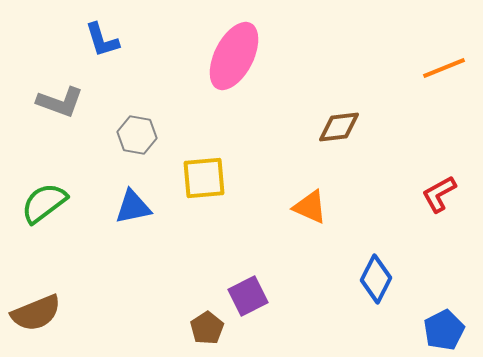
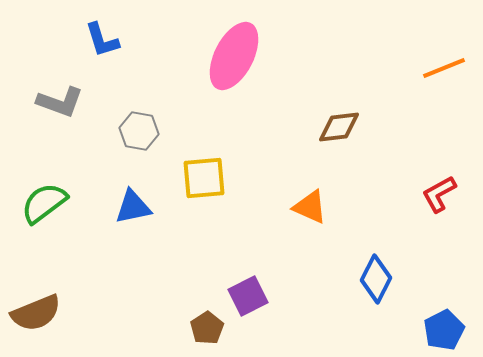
gray hexagon: moved 2 px right, 4 px up
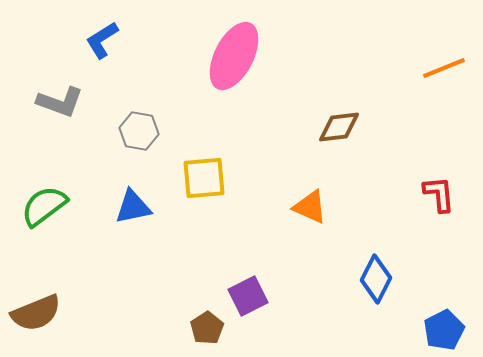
blue L-shape: rotated 75 degrees clockwise
red L-shape: rotated 114 degrees clockwise
green semicircle: moved 3 px down
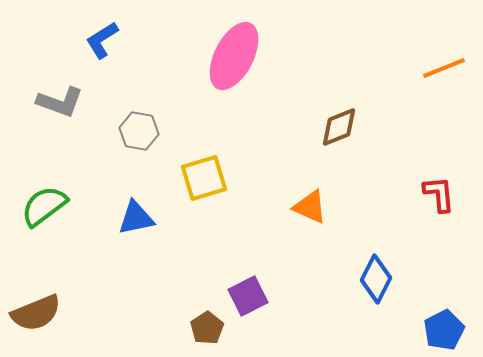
brown diamond: rotated 15 degrees counterclockwise
yellow square: rotated 12 degrees counterclockwise
blue triangle: moved 3 px right, 11 px down
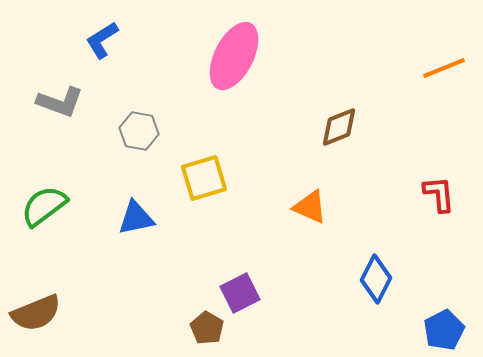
purple square: moved 8 px left, 3 px up
brown pentagon: rotated 8 degrees counterclockwise
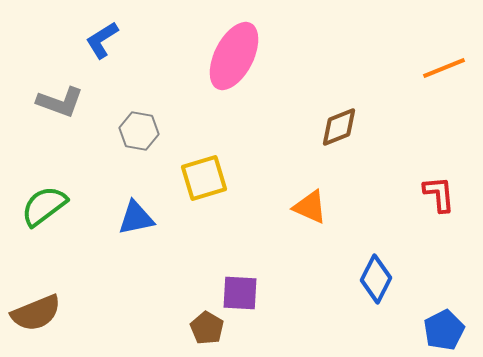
purple square: rotated 30 degrees clockwise
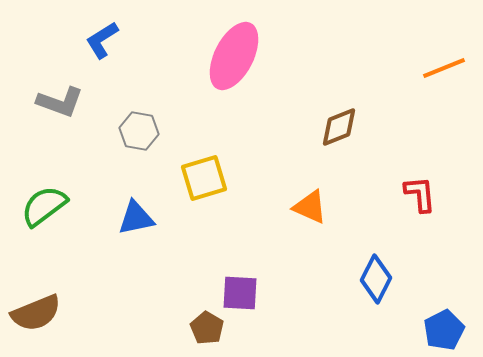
red L-shape: moved 19 px left
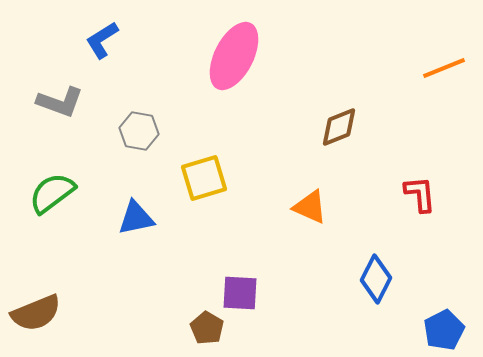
green semicircle: moved 8 px right, 13 px up
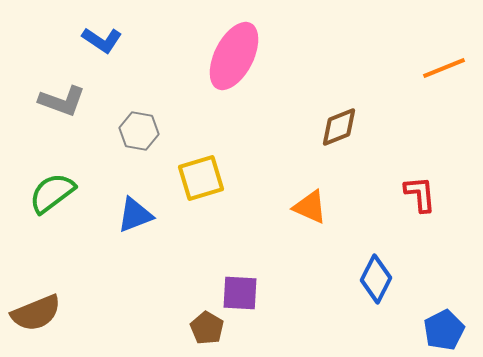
blue L-shape: rotated 114 degrees counterclockwise
gray L-shape: moved 2 px right, 1 px up
yellow square: moved 3 px left
blue triangle: moved 1 px left, 3 px up; rotated 9 degrees counterclockwise
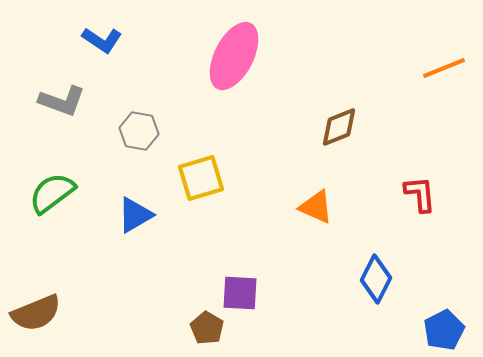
orange triangle: moved 6 px right
blue triangle: rotated 9 degrees counterclockwise
